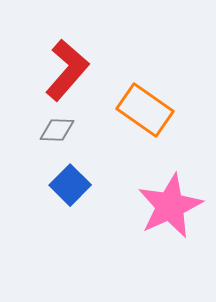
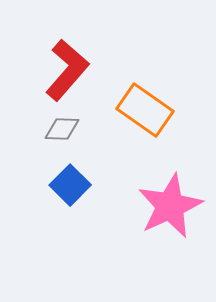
gray diamond: moved 5 px right, 1 px up
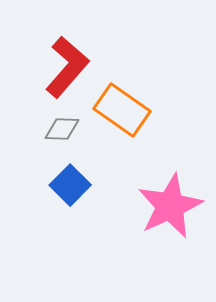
red L-shape: moved 3 px up
orange rectangle: moved 23 px left
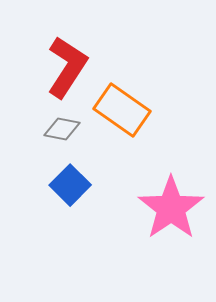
red L-shape: rotated 8 degrees counterclockwise
gray diamond: rotated 9 degrees clockwise
pink star: moved 1 px right, 2 px down; rotated 10 degrees counterclockwise
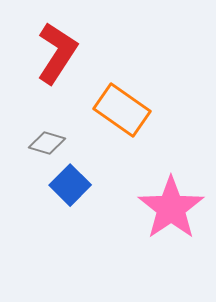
red L-shape: moved 10 px left, 14 px up
gray diamond: moved 15 px left, 14 px down; rotated 6 degrees clockwise
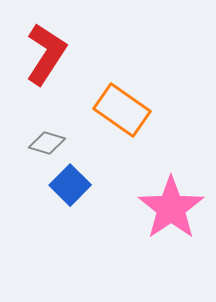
red L-shape: moved 11 px left, 1 px down
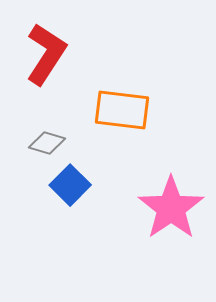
orange rectangle: rotated 28 degrees counterclockwise
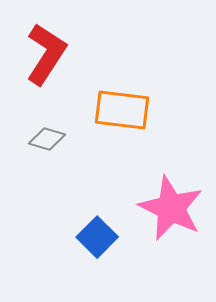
gray diamond: moved 4 px up
blue square: moved 27 px right, 52 px down
pink star: rotated 12 degrees counterclockwise
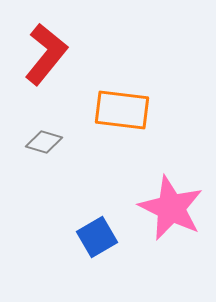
red L-shape: rotated 6 degrees clockwise
gray diamond: moved 3 px left, 3 px down
blue square: rotated 15 degrees clockwise
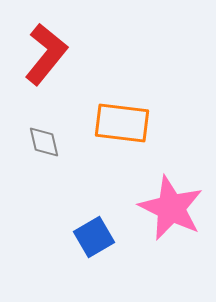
orange rectangle: moved 13 px down
gray diamond: rotated 60 degrees clockwise
blue square: moved 3 px left
